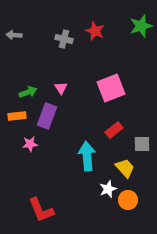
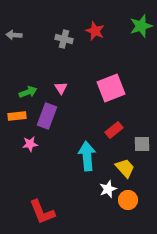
red L-shape: moved 1 px right, 2 px down
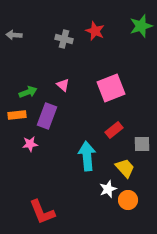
pink triangle: moved 2 px right, 3 px up; rotated 16 degrees counterclockwise
orange rectangle: moved 1 px up
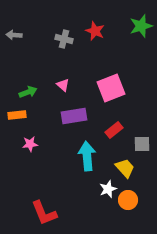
purple rectangle: moved 27 px right; rotated 60 degrees clockwise
red L-shape: moved 2 px right, 1 px down
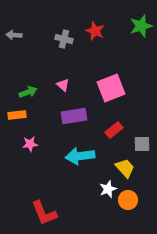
cyan arrow: moved 7 px left; rotated 92 degrees counterclockwise
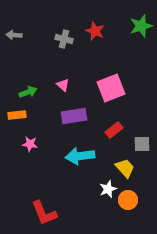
pink star: rotated 14 degrees clockwise
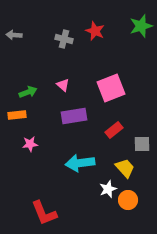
pink star: rotated 14 degrees counterclockwise
cyan arrow: moved 7 px down
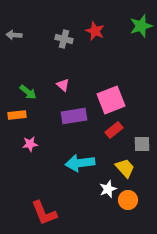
pink square: moved 12 px down
green arrow: rotated 60 degrees clockwise
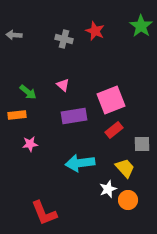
green star: rotated 20 degrees counterclockwise
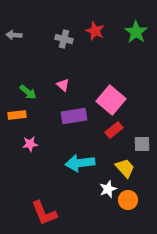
green star: moved 5 px left, 6 px down
pink square: rotated 28 degrees counterclockwise
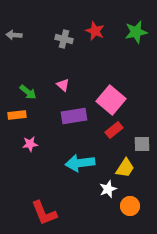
green star: rotated 25 degrees clockwise
yellow trapezoid: rotated 75 degrees clockwise
orange circle: moved 2 px right, 6 px down
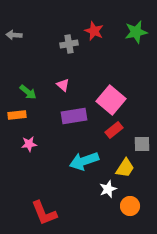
red star: moved 1 px left
gray cross: moved 5 px right, 5 px down; rotated 24 degrees counterclockwise
pink star: moved 1 px left
cyan arrow: moved 4 px right, 2 px up; rotated 12 degrees counterclockwise
